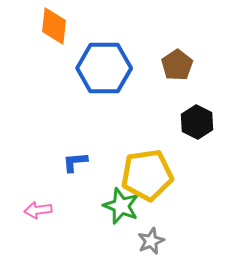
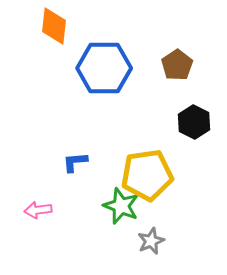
black hexagon: moved 3 px left
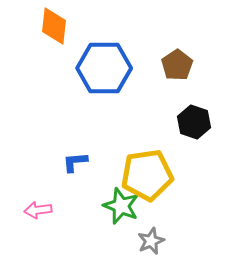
black hexagon: rotated 8 degrees counterclockwise
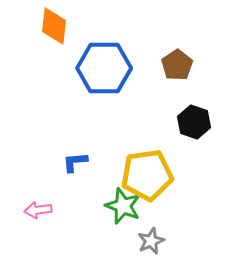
green star: moved 2 px right
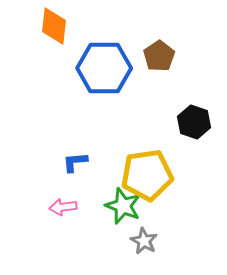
brown pentagon: moved 18 px left, 9 px up
pink arrow: moved 25 px right, 3 px up
gray star: moved 7 px left; rotated 20 degrees counterclockwise
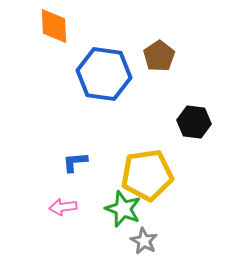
orange diamond: rotated 9 degrees counterclockwise
blue hexagon: moved 6 px down; rotated 8 degrees clockwise
black hexagon: rotated 12 degrees counterclockwise
green star: moved 3 px down
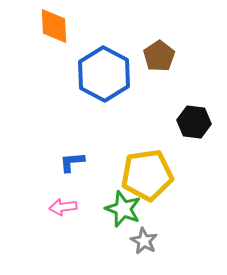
blue hexagon: rotated 20 degrees clockwise
blue L-shape: moved 3 px left
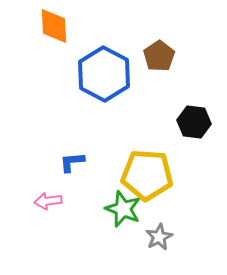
yellow pentagon: rotated 12 degrees clockwise
pink arrow: moved 15 px left, 6 px up
gray star: moved 15 px right, 4 px up; rotated 16 degrees clockwise
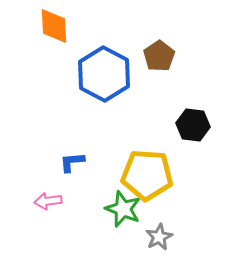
black hexagon: moved 1 px left, 3 px down
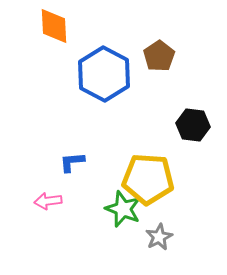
yellow pentagon: moved 1 px right, 4 px down
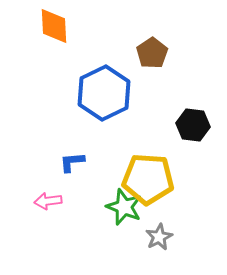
brown pentagon: moved 7 px left, 3 px up
blue hexagon: moved 19 px down; rotated 6 degrees clockwise
green star: moved 1 px right, 2 px up
